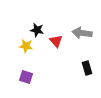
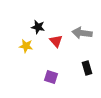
black star: moved 1 px right, 3 px up
purple square: moved 25 px right
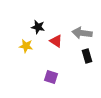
red triangle: rotated 16 degrees counterclockwise
black rectangle: moved 12 px up
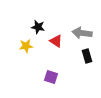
yellow star: rotated 16 degrees counterclockwise
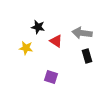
yellow star: moved 2 px down; rotated 16 degrees clockwise
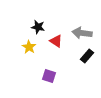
yellow star: moved 3 px right, 1 px up; rotated 24 degrees clockwise
black rectangle: rotated 56 degrees clockwise
purple square: moved 2 px left, 1 px up
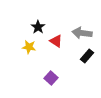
black star: rotated 24 degrees clockwise
yellow star: rotated 24 degrees counterclockwise
purple square: moved 2 px right, 2 px down; rotated 24 degrees clockwise
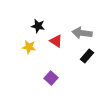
black star: moved 1 px up; rotated 24 degrees counterclockwise
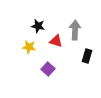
gray arrow: moved 7 px left, 3 px up; rotated 84 degrees clockwise
red triangle: rotated 16 degrees counterclockwise
black rectangle: rotated 24 degrees counterclockwise
purple square: moved 3 px left, 9 px up
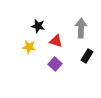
gray arrow: moved 6 px right, 2 px up
black rectangle: rotated 16 degrees clockwise
purple square: moved 7 px right, 5 px up
